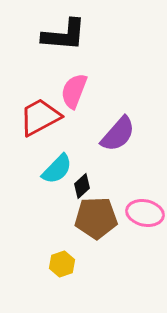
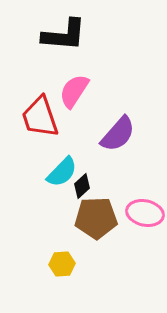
pink semicircle: rotated 12 degrees clockwise
red trapezoid: rotated 81 degrees counterclockwise
cyan semicircle: moved 5 px right, 3 px down
yellow hexagon: rotated 15 degrees clockwise
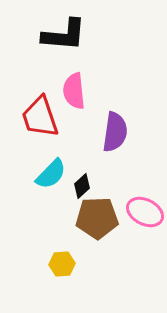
pink semicircle: rotated 39 degrees counterclockwise
purple semicircle: moved 3 px left, 2 px up; rotated 33 degrees counterclockwise
cyan semicircle: moved 11 px left, 2 px down
pink ellipse: moved 1 px up; rotated 15 degrees clockwise
brown pentagon: moved 1 px right
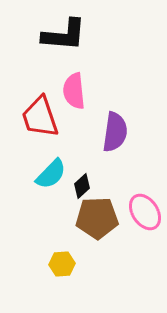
pink ellipse: rotated 30 degrees clockwise
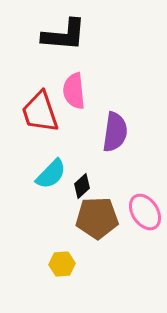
red trapezoid: moved 5 px up
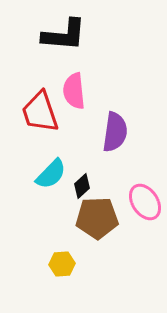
pink ellipse: moved 10 px up
